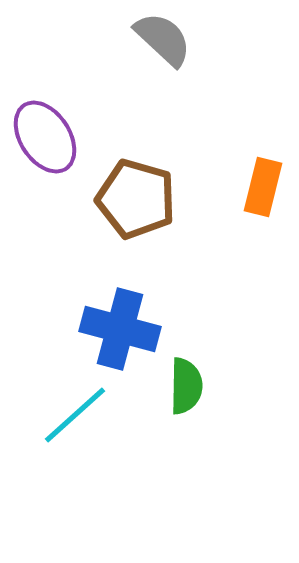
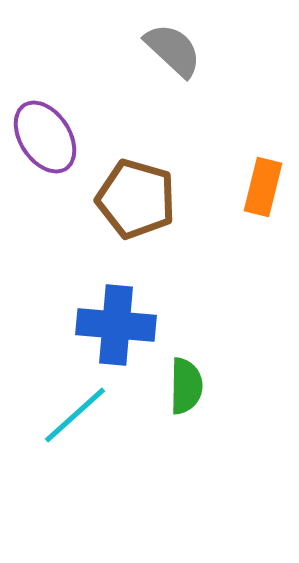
gray semicircle: moved 10 px right, 11 px down
blue cross: moved 4 px left, 4 px up; rotated 10 degrees counterclockwise
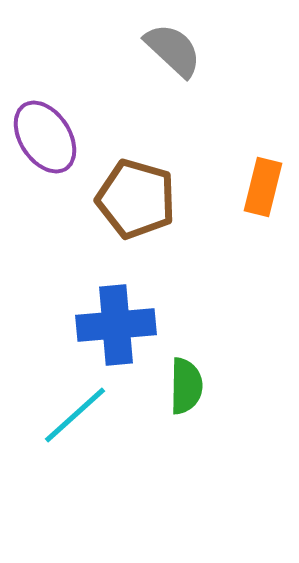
blue cross: rotated 10 degrees counterclockwise
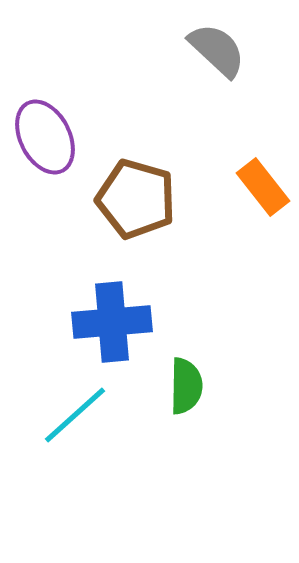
gray semicircle: moved 44 px right
purple ellipse: rotated 6 degrees clockwise
orange rectangle: rotated 52 degrees counterclockwise
blue cross: moved 4 px left, 3 px up
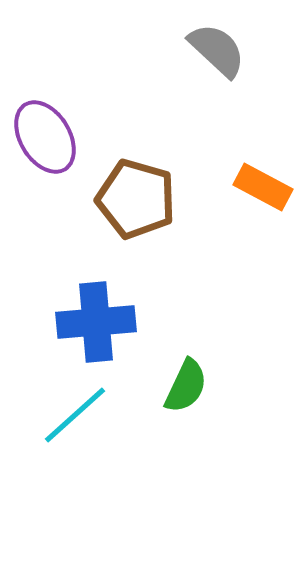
purple ellipse: rotated 4 degrees counterclockwise
orange rectangle: rotated 24 degrees counterclockwise
blue cross: moved 16 px left
green semicircle: rotated 24 degrees clockwise
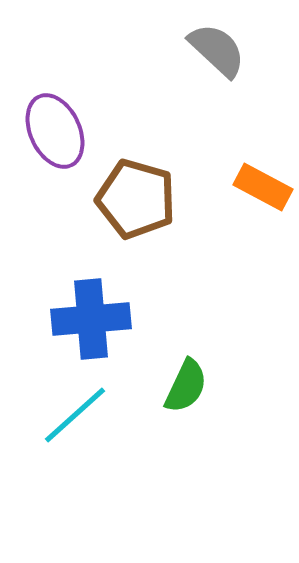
purple ellipse: moved 10 px right, 6 px up; rotated 6 degrees clockwise
blue cross: moved 5 px left, 3 px up
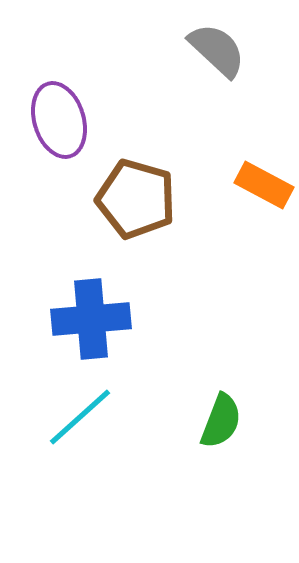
purple ellipse: moved 4 px right, 11 px up; rotated 8 degrees clockwise
orange rectangle: moved 1 px right, 2 px up
green semicircle: moved 35 px right, 35 px down; rotated 4 degrees counterclockwise
cyan line: moved 5 px right, 2 px down
